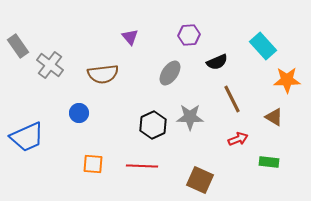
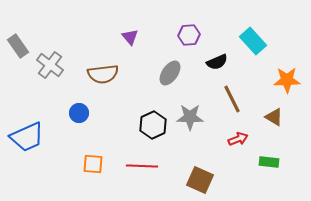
cyan rectangle: moved 10 px left, 5 px up
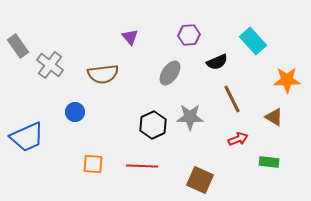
blue circle: moved 4 px left, 1 px up
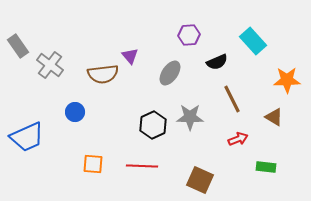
purple triangle: moved 19 px down
green rectangle: moved 3 px left, 5 px down
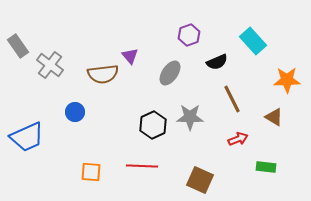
purple hexagon: rotated 15 degrees counterclockwise
orange square: moved 2 px left, 8 px down
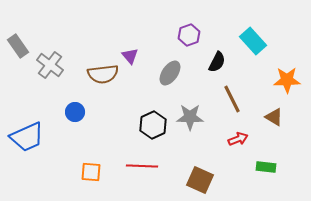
black semicircle: rotated 40 degrees counterclockwise
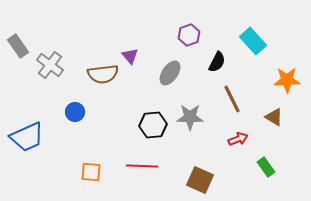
black hexagon: rotated 20 degrees clockwise
green rectangle: rotated 48 degrees clockwise
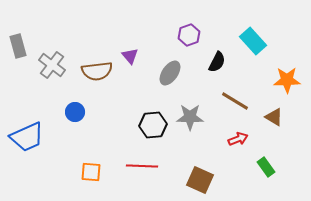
gray rectangle: rotated 20 degrees clockwise
gray cross: moved 2 px right
brown semicircle: moved 6 px left, 3 px up
brown line: moved 3 px right, 2 px down; rotated 32 degrees counterclockwise
